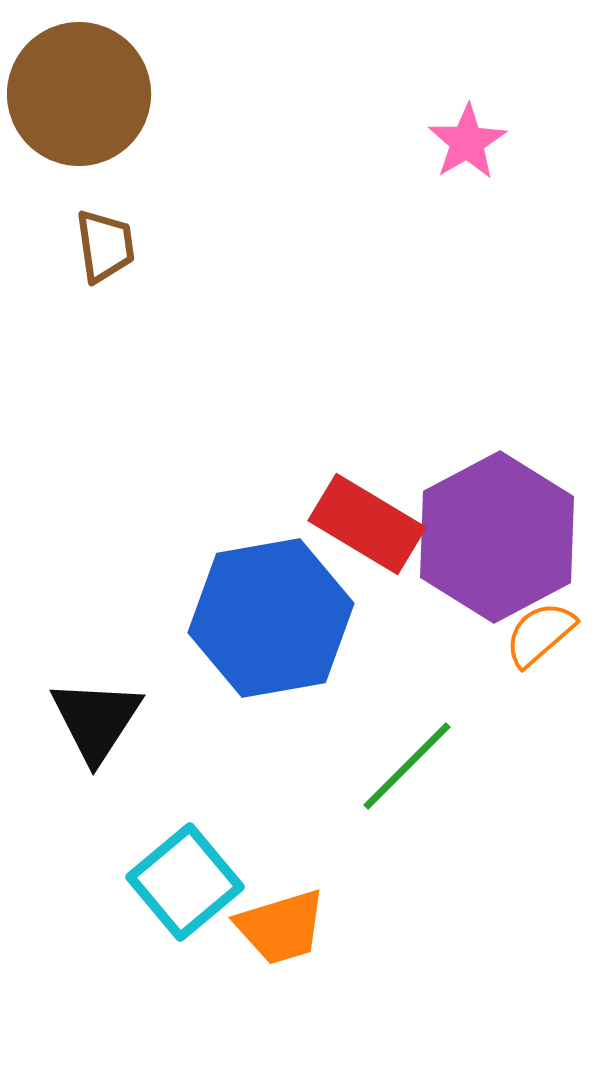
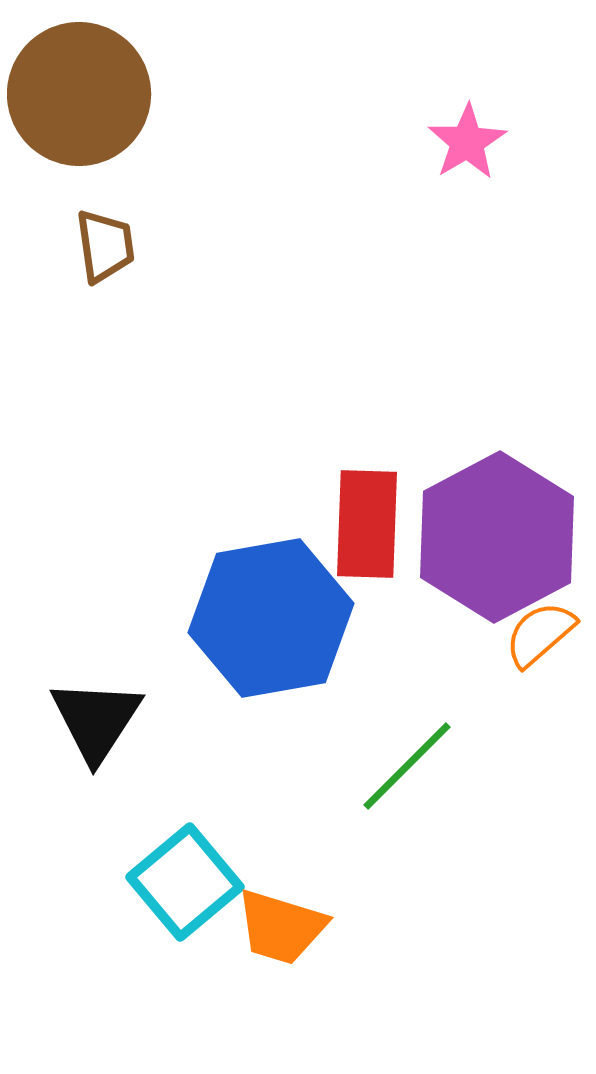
red rectangle: rotated 61 degrees clockwise
orange trapezoid: rotated 34 degrees clockwise
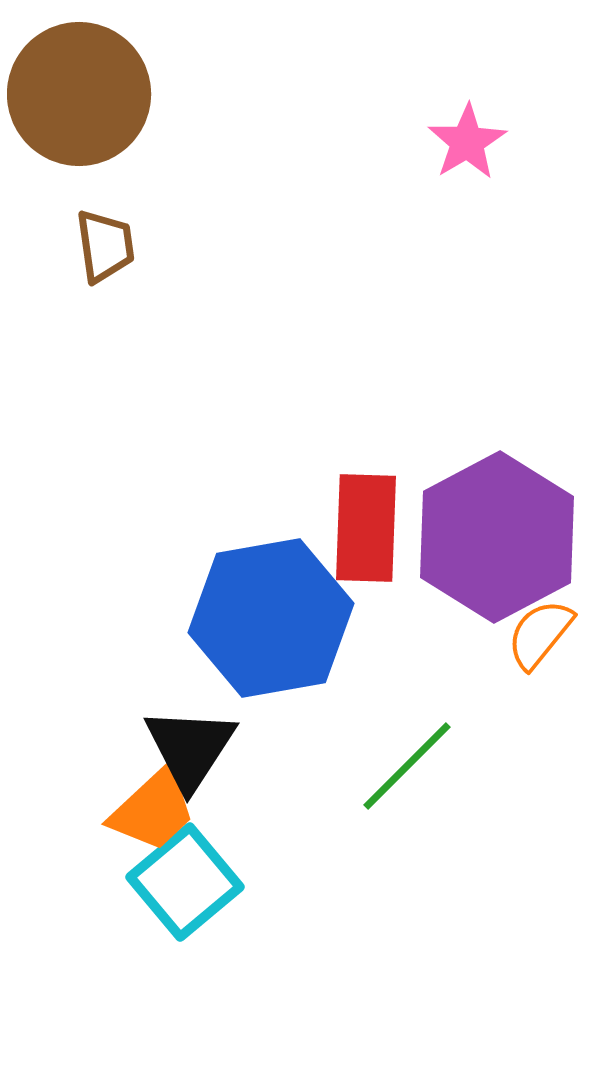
red rectangle: moved 1 px left, 4 px down
orange semicircle: rotated 10 degrees counterclockwise
black triangle: moved 94 px right, 28 px down
orange trapezoid: moved 128 px left, 117 px up; rotated 60 degrees counterclockwise
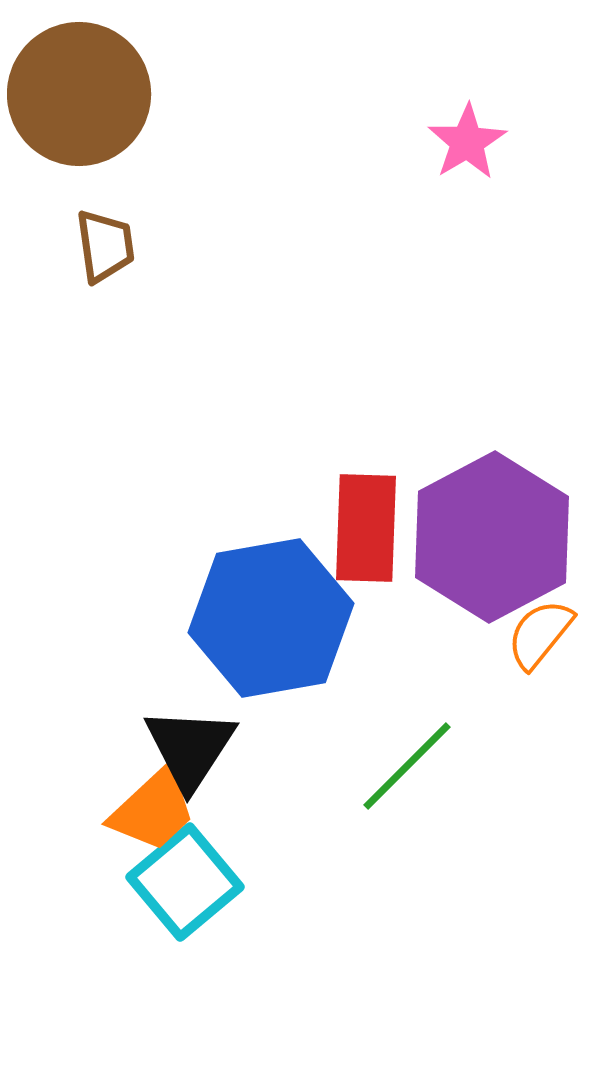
purple hexagon: moved 5 px left
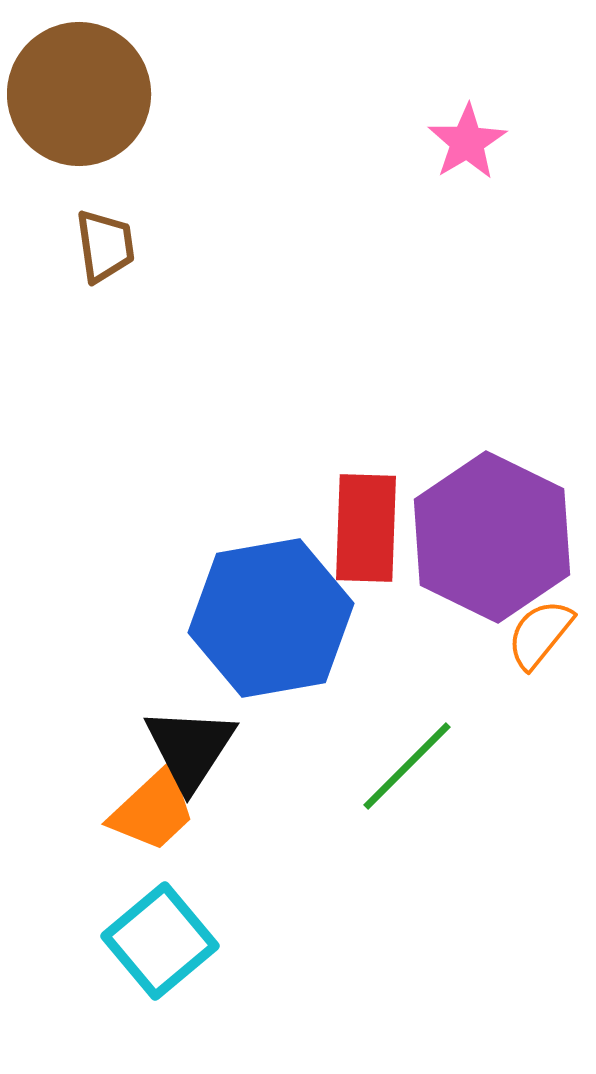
purple hexagon: rotated 6 degrees counterclockwise
cyan square: moved 25 px left, 59 px down
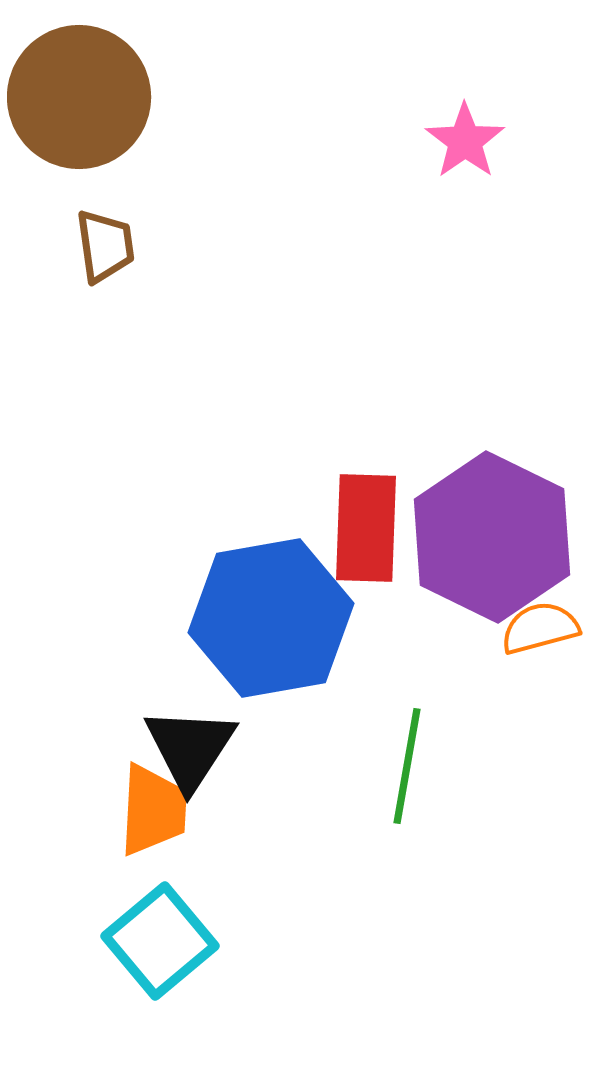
brown circle: moved 3 px down
pink star: moved 2 px left, 1 px up; rotated 4 degrees counterclockwise
orange semicircle: moved 6 px up; rotated 36 degrees clockwise
green line: rotated 35 degrees counterclockwise
orange trapezoid: rotated 44 degrees counterclockwise
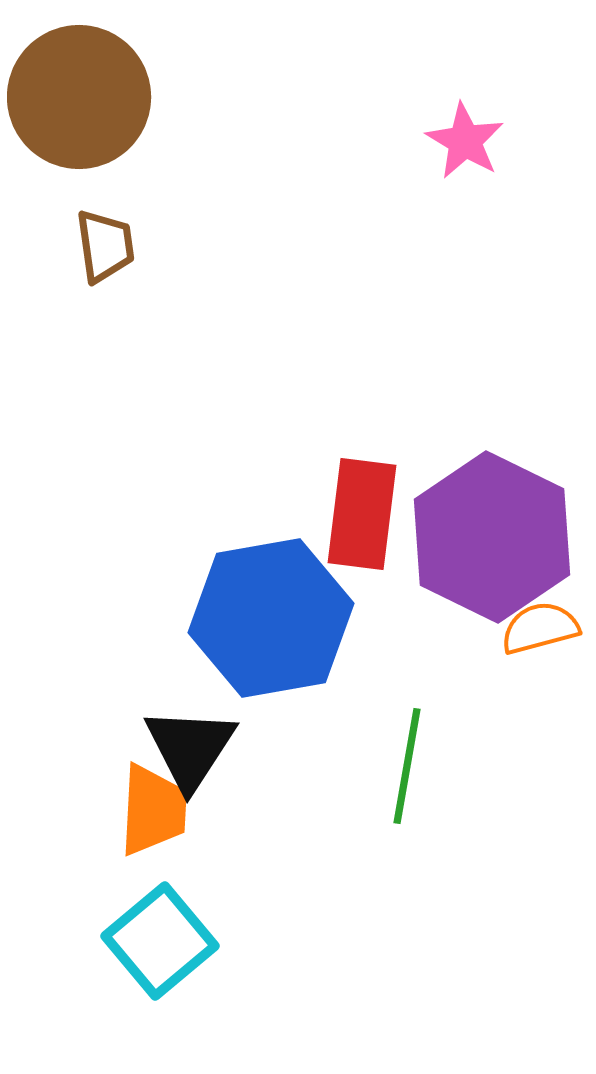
pink star: rotated 6 degrees counterclockwise
red rectangle: moved 4 px left, 14 px up; rotated 5 degrees clockwise
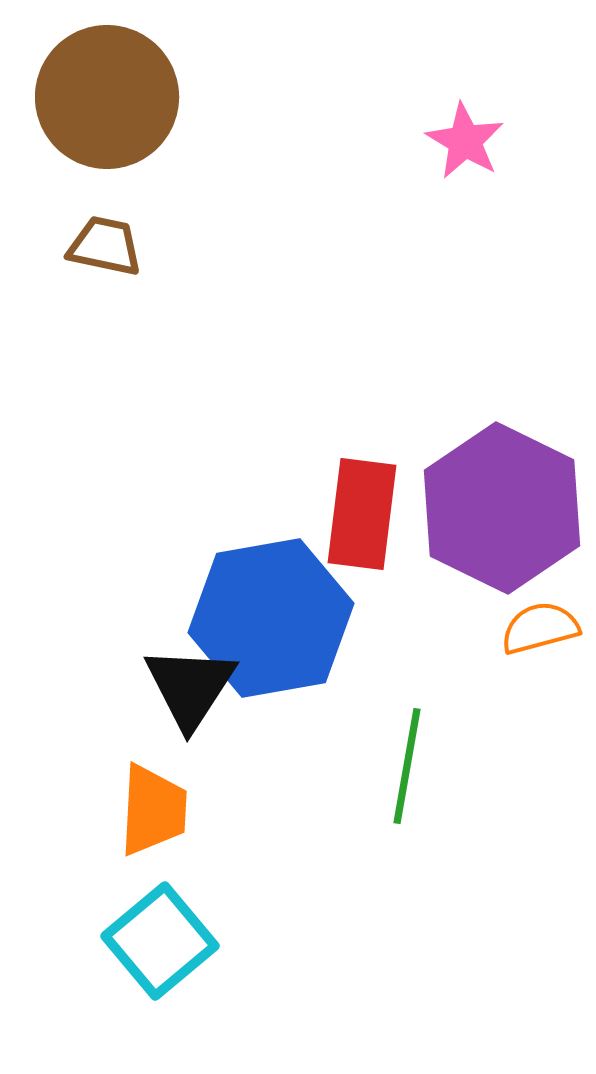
brown circle: moved 28 px right
brown trapezoid: rotated 70 degrees counterclockwise
purple hexagon: moved 10 px right, 29 px up
black triangle: moved 61 px up
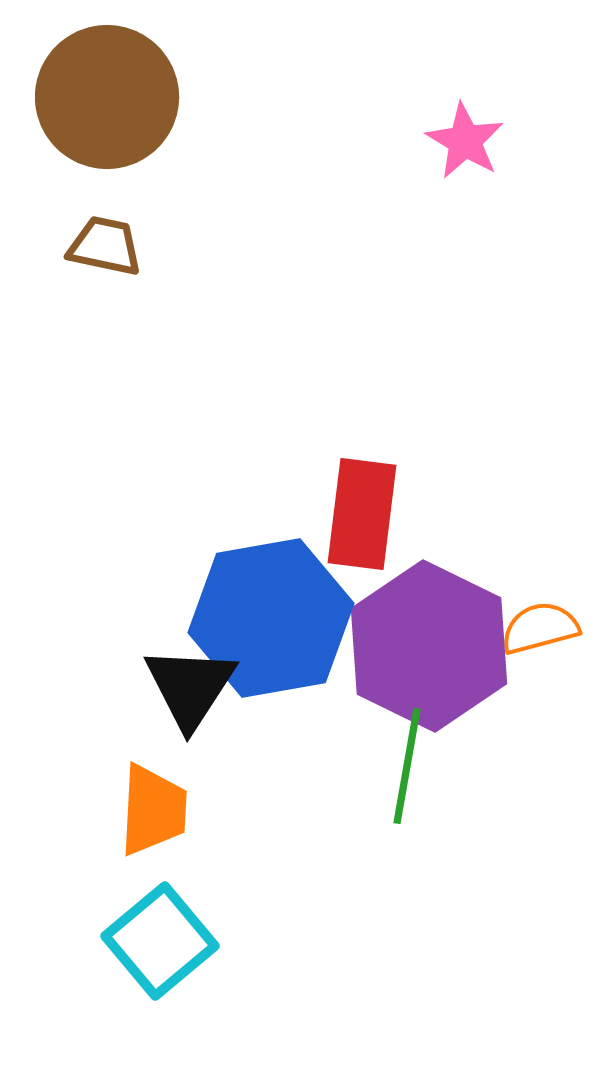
purple hexagon: moved 73 px left, 138 px down
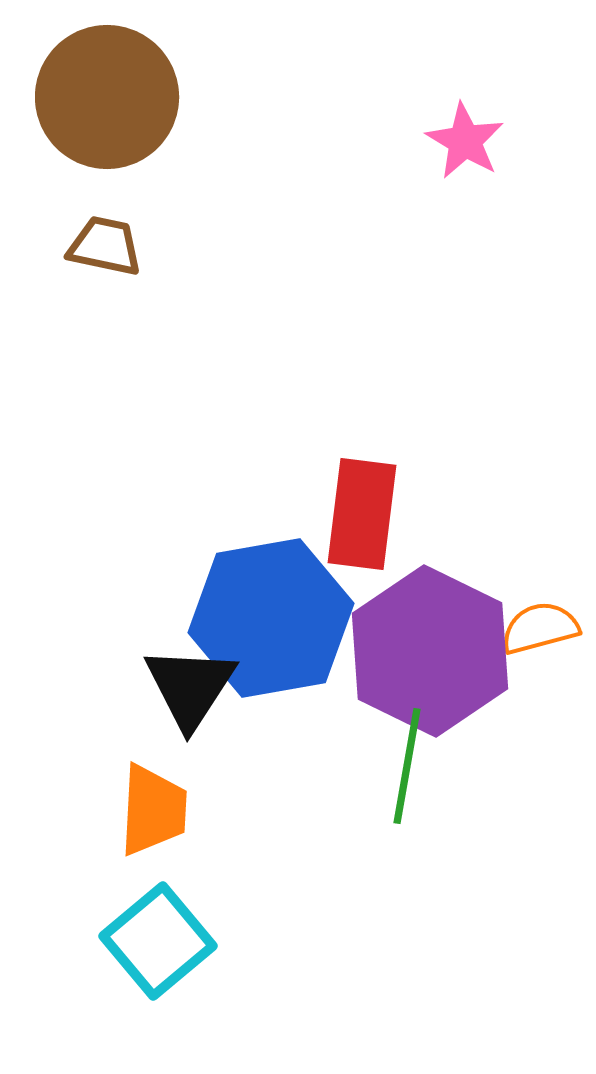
purple hexagon: moved 1 px right, 5 px down
cyan square: moved 2 px left
